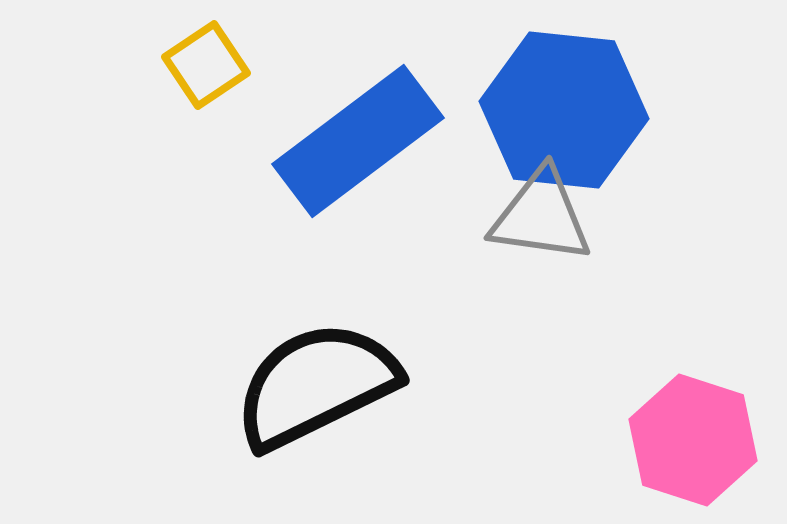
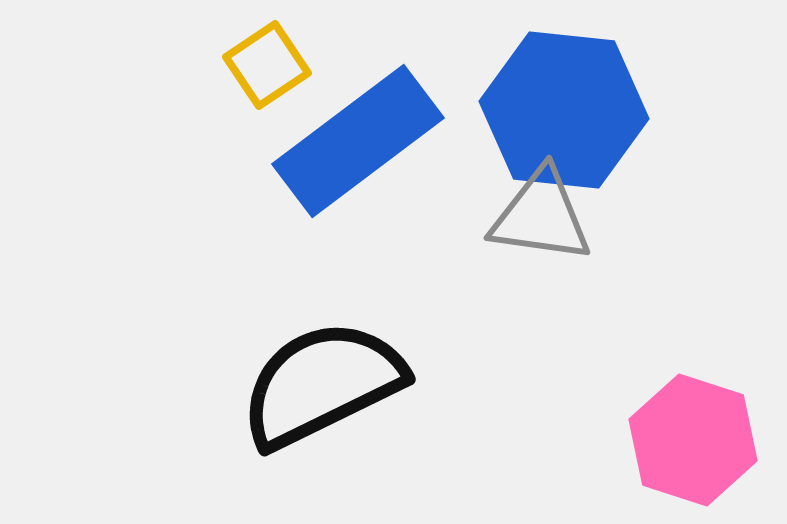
yellow square: moved 61 px right
black semicircle: moved 6 px right, 1 px up
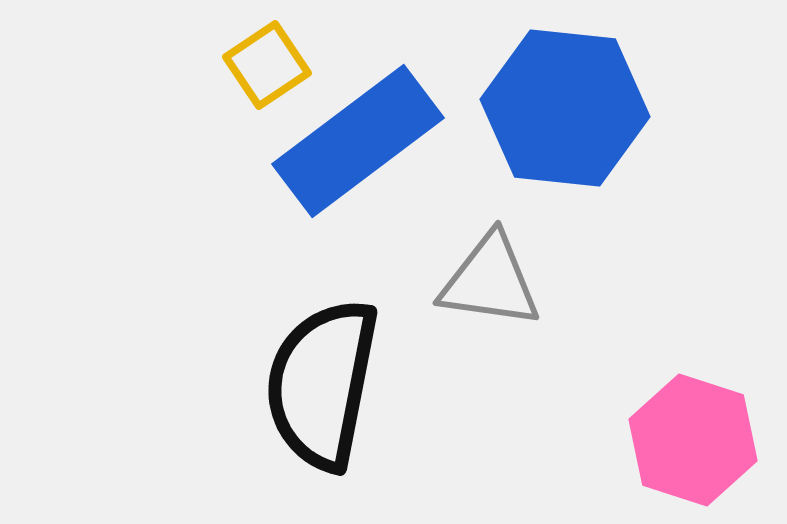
blue hexagon: moved 1 px right, 2 px up
gray triangle: moved 51 px left, 65 px down
black semicircle: rotated 53 degrees counterclockwise
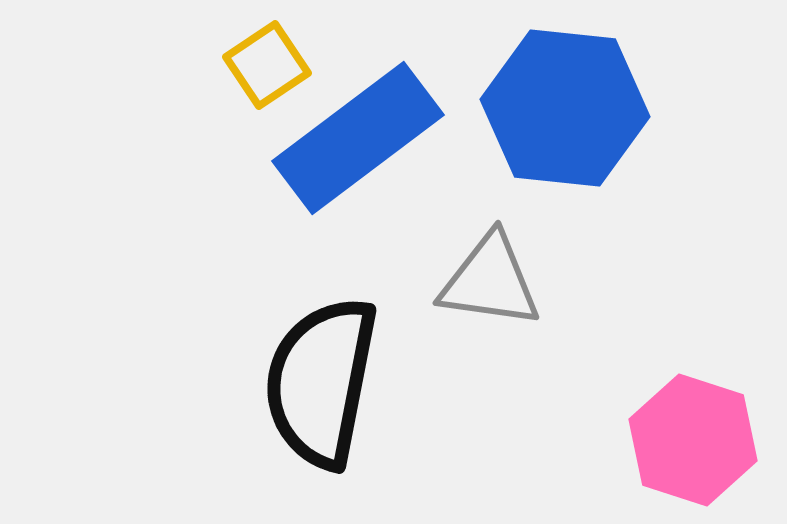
blue rectangle: moved 3 px up
black semicircle: moved 1 px left, 2 px up
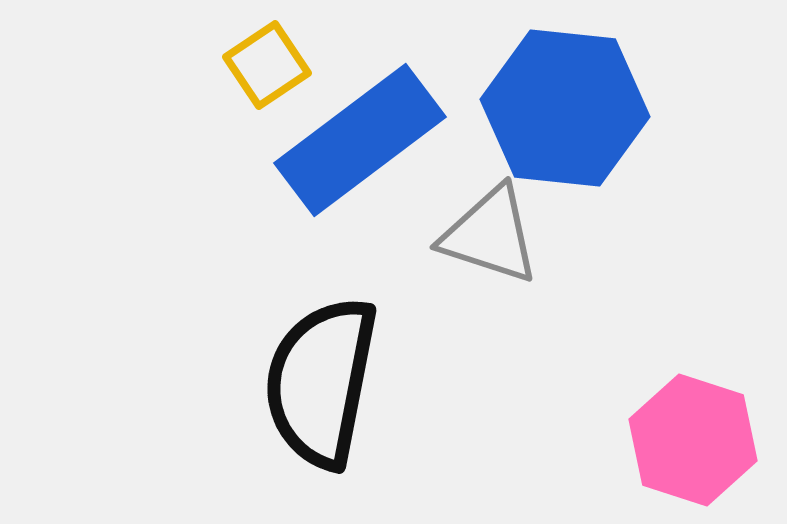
blue rectangle: moved 2 px right, 2 px down
gray triangle: moved 46 px up; rotated 10 degrees clockwise
